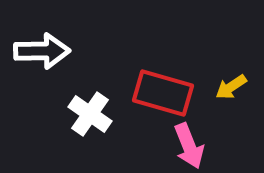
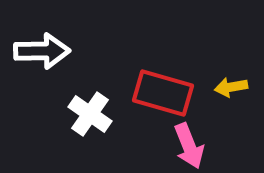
yellow arrow: rotated 24 degrees clockwise
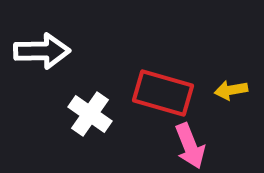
yellow arrow: moved 3 px down
pink arrow: moved 1 px right
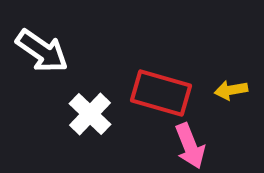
white arrow: rotated 36 degrees clockwise
red rectangle: moved 2 px left
white cross: rotated 9 degrees clockwise
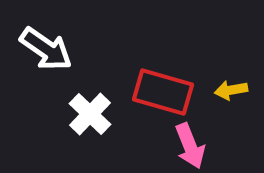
white arrow: moved 4 px right, 2 px up
red rectangle: moved 2 px right, 1 px up
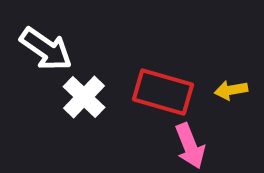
white cross: moved 6 px left, 17 px up
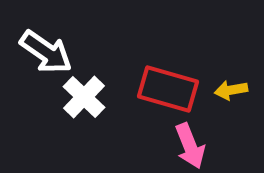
white arrow: moved 3 px down
red rectangle: moved 5 px right, 3 px up
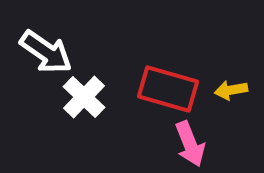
pink arrow: moved 2 px up
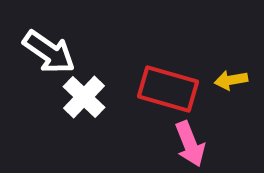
white arrow: moved 3 px right
yellow arrow: moved 10 px up
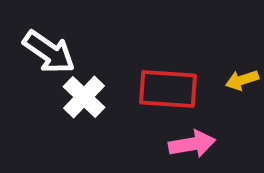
yellow arrow: moved 11 px right; rotated 8 degrees counterclockwise
red rectangle: rotated 12 degrees counterclockwise
pink arrow: moved 2 px right; rotated 78 degrees counterclockwise
